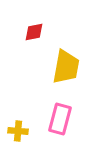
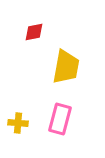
yellow cross: moved 8 px up
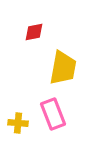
yellow trapezoid: moved 3 px left, 1 px down
pink rectangle: moved 7 px left, 5 px up; rotated 36 degrees counterclockwise
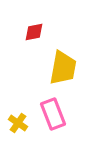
yellow cross: rotated 30 degrees clockwise
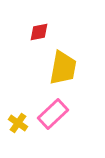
red diamond: moved 5 px right
pink rectangle: rotated 68 degrees clockwise
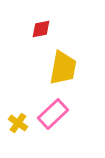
red diamond: moved 2 px right, 3 px up
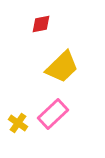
red diamond: moved 5 px up
yellow trapezoid: moved 1 px left, 1 px up; rotated 36 degrees clockwise
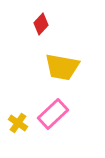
red diamond: rotated 35 degrees counterclockwise
yellow trapezoid: rotated 54 degrees clockwise
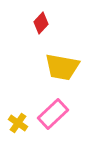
red diamond: moved 1 px up
